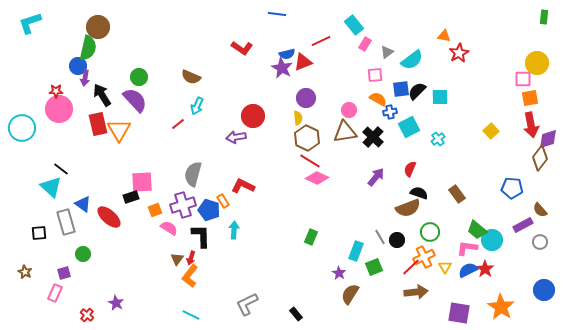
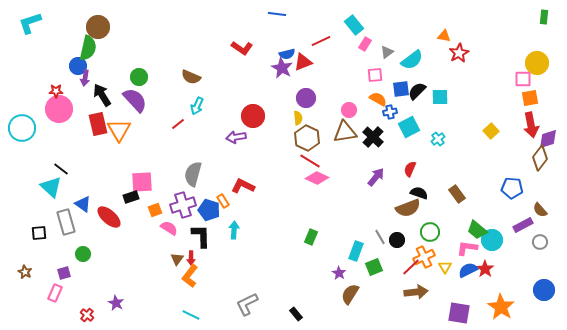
red arrow at (191, 258): rotated 16 degrees counterclockwise
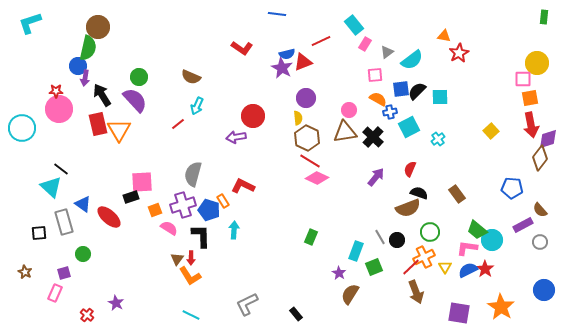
gray rectangle at (66, 222): moved 2 px left
orange L-shape at (190, 276): rotated 70 degrees counterclockwise
brown arrow at (416, 292): rotated 75 degrees clockwise
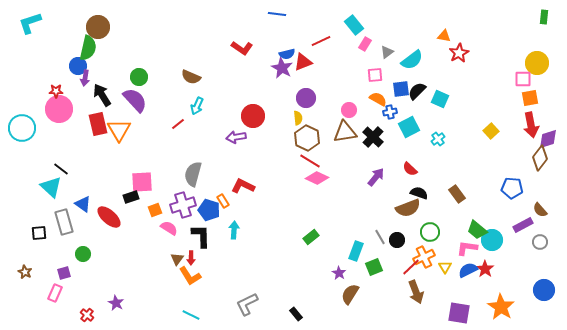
cyan square at (440, 97): moved 2 px down; rotated 24 degrees clockwise
red semicircle at (410, 169): rotated 70 degrees counterclockwise
green rectangle at (311, 237): rotated 28 degrees clockwise
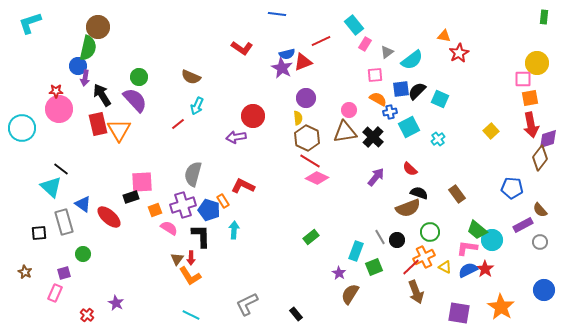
yellow triangle at (445, 267): rotated 32 degrees counterclockwise
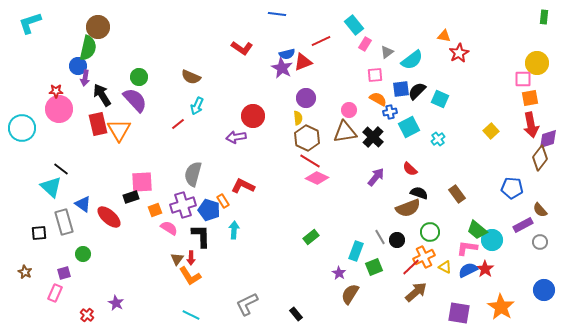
brown arrow at (416, 292): rotated 110 degrees counterclockwise
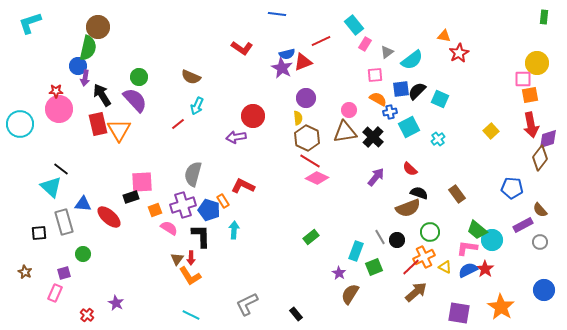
orange square at (530, 98): moved 3 px up
cyan circle at (22, 128): moved 2 px left, 4 px up
blue triangle at (83, 204): rotated 30 degrees counterclockwise
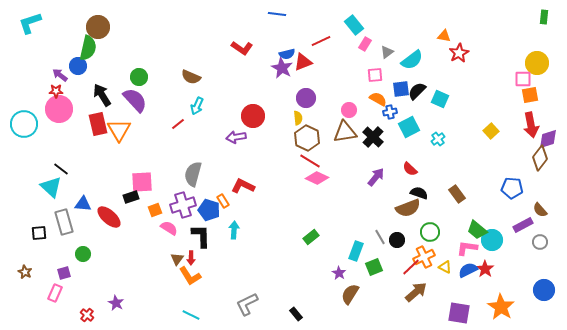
purple arrow at (85, 78): moved 25 px left, 3 px up; rotated 119 degrees clockwise
cyan circle at (20, 124): moved 4 px right
